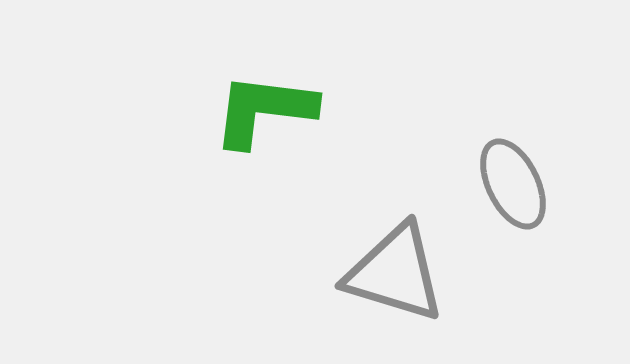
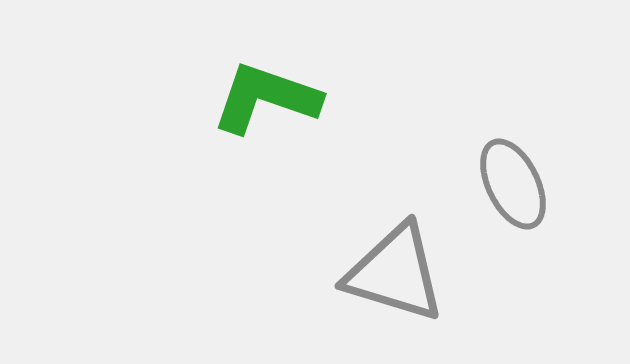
green L-shape: moved 2 px right, 12 px up; rotated 12 degrees clockwise
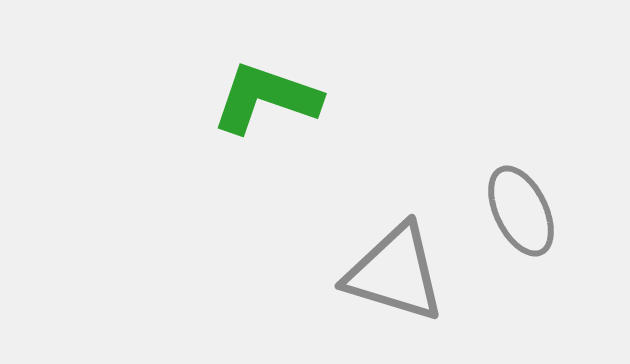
gray ellipse: moved 8 px right, 27 px down
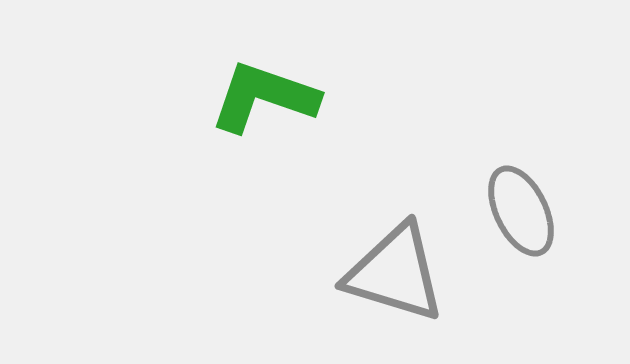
green L-shape: moved 2 px left, 1 px up
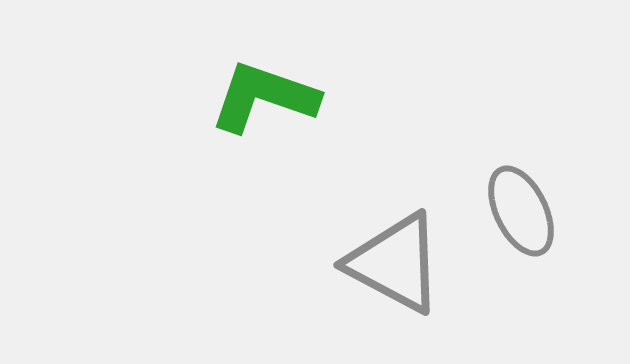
gray triangle: moved 10 px up; rotated 11 degrees clockwise
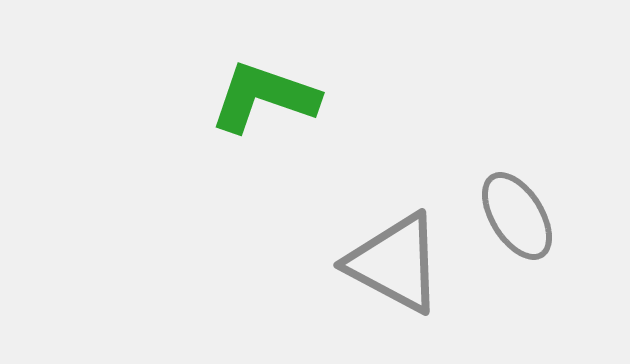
gray ellipse: moved 4 px left, 5 px down; rotated 6 degrees counterclockwise
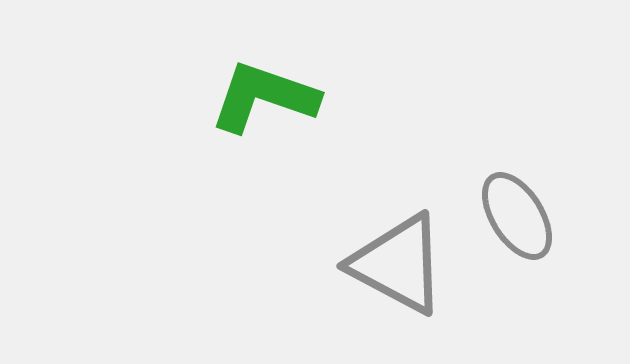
gray triangle: moved 3 px right, 1 px down
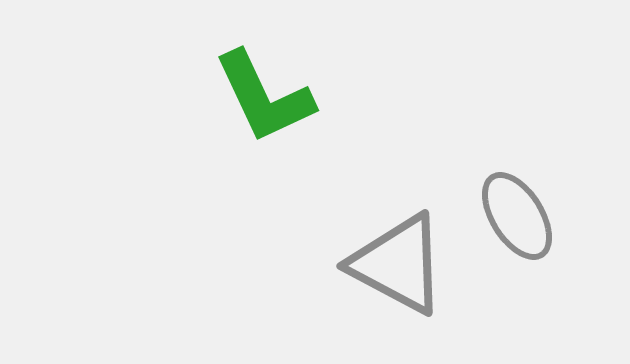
green L-shape: rotated 134 degrees counterclockwise
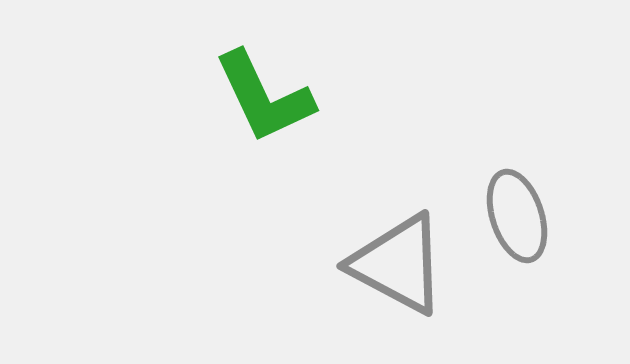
gray ellipse: rotated 14 degrees clockwise
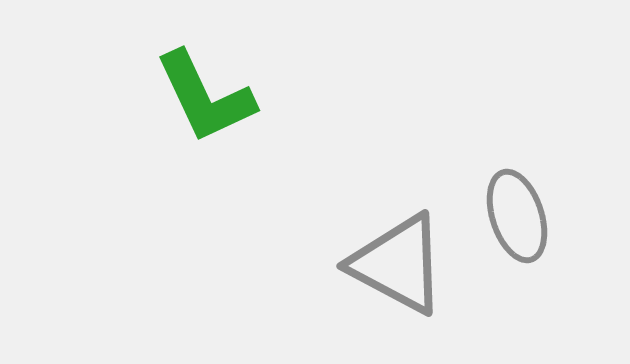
green L-shape: moved 59 px left
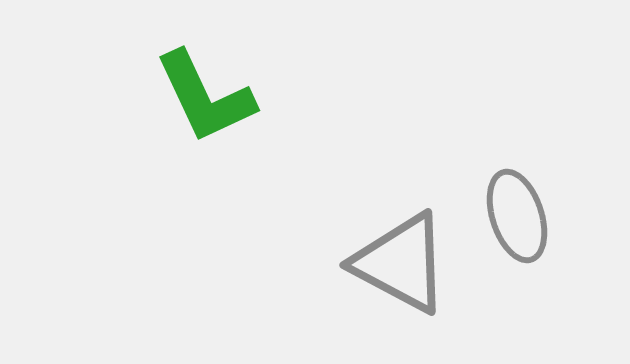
gray triangle: moved 3 px right, 1 px up
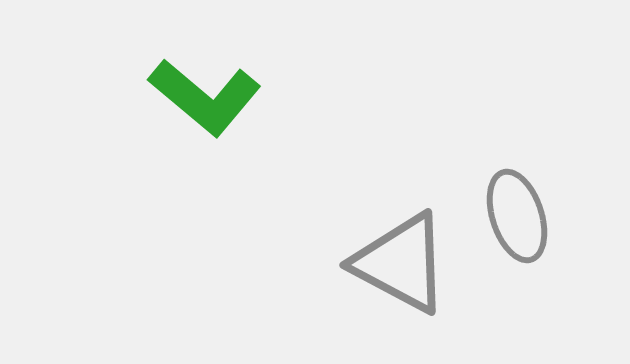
green L-shape: rotated 25 degrees counterclockwise
